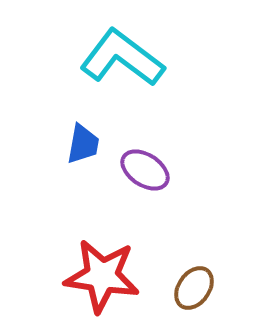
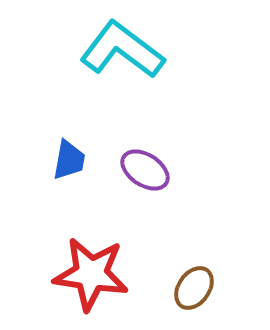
cyan L-shape: moved 8 px up
blue trapezoid: moved 14 px left, 16 px down
red star: moved 11 px left, 2 px up
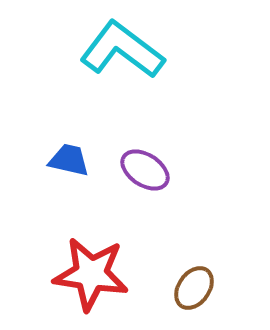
blue trapezoid: rotated 87 degrees counterclockwise
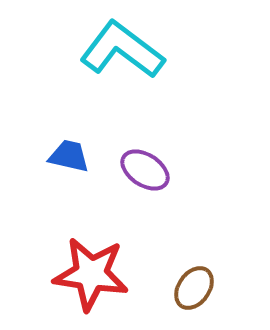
blue trapezoid: moved 4 px up
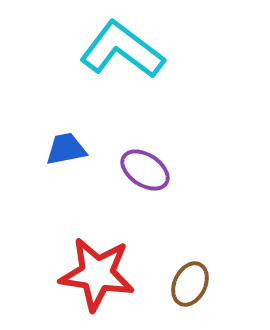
blue trapezoid: moved 3 px left, 7 px up; rotated 24 degrees counterclockwise
red star: moved 6 px right
brown ellipse: moved 4 px left, 4 px up; rotated 9 degrees counterclockwise
